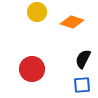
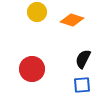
orange diamond: moved 2 px up
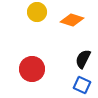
blue square: rotated 30 degrees clockwise
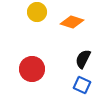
orange diamond: moved 2 px down
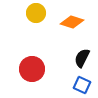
yellow circle: moved 1 px left, 1 px down
black semicircle: moved 1 px left, 1 px up
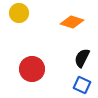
yellow circle: moved 17 px left
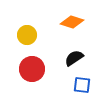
yellow circle: moved 8 px right, 22 px down
black semicircle: moved 8 px left; rotated 30 degrees clockwise
blue square: rotated 18 degrees counterclockwise
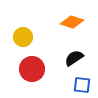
yellow circle: moved 4 px left, 2 px down
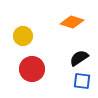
yellow circle: moved 1 px up
black semicircle: moved 5 px right
blue square: moved 4 px up
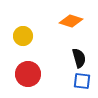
orange diamond: moved 1 px left, 1 px up
black semicircle: rotated 108 degrees clockwise
red circle: moved 4 px left, 5 px down
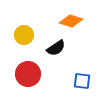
yellow circle: moved 1 px right, 1 px up
black semicircle: moved 23 px left, 10 px up; rotated 72 degrees clockwise
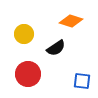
yellow circle: moved 1 px up
